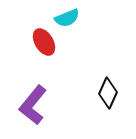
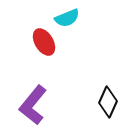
black diamond: moved 9 px down
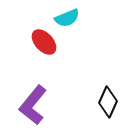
red ellipse: rotated 12 degrees counterclockwise
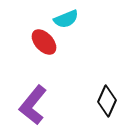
cyan semicircle: moved 1 px left, 1 px down
black diamond: moved 1 px left, 1 px up
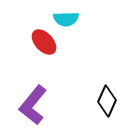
cyan semicircle: rotated 20 degrees clockwise
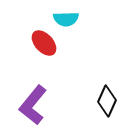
red ellipse: moved 1 px down
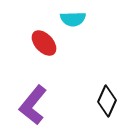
cyan semicircle: moved 7 px right
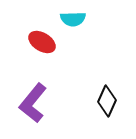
red ellipse: moved 2 px left, 1 px up; rotated 16 degrees counterclockwise
purple L-shape: moved 2 px up
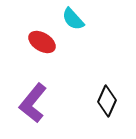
cyan semicircle: rotated 50 degrees clockwise
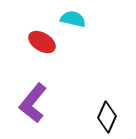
cyan semicircle: rotated 145 degrees clockwise
black diamond: moved 16 px down
